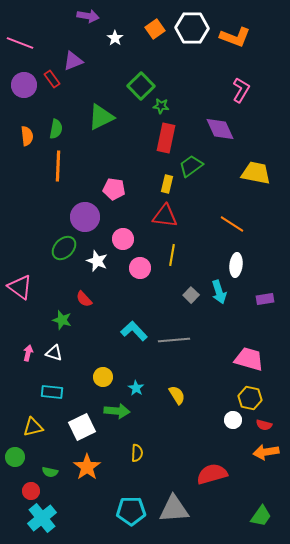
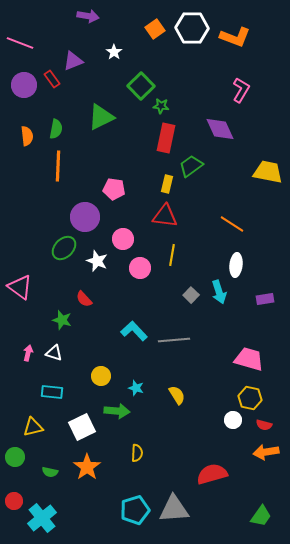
white star at (115, 38): moved 1 px left, 14 px down
yellow trapezoid at (256, 173): moved 12 px right, 1 px up
yellow circle at (103, 377): moved 2 px left, 1 px up
cyan star at (136, 388): rotated 14 degrees counterclockwise
red circle at (31, 491): moved 17 px left, 10 px down
cyan pentagon at (131, 511): moved 4 px right, 1 px up; rotated 16 degrees counterclockwise
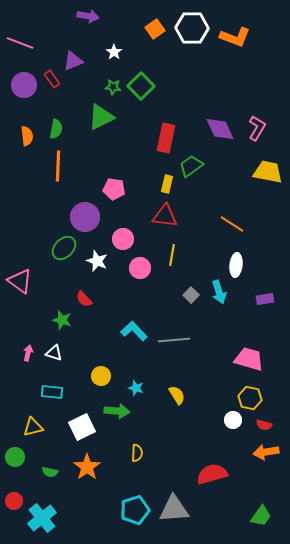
pink L-shape at (241, 90): moved 16 px right, 38 px down
green star at (161, 106): moved 48 px left, 19 px up
pink triangle at (20, 287): moved 6 px up
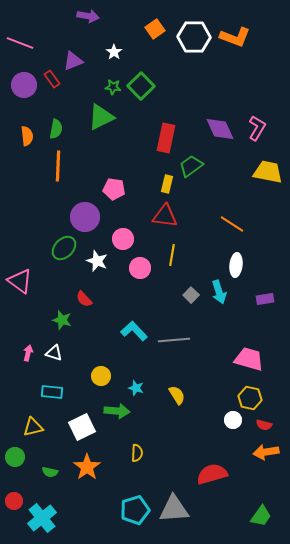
white hexagon at (192, 28): moved 2 px right, 9 px down
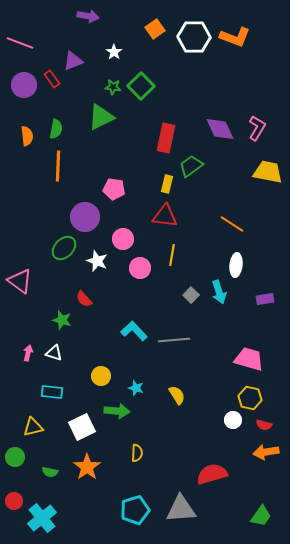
gray triangle at (174, 509): moved 7 px right
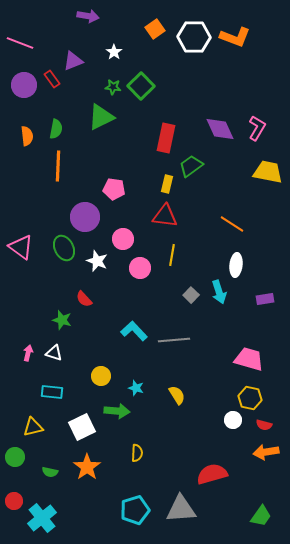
green ellipse at (64, 248): rotated 70 degrees counterclockwise
pink triangle at (20, 281): moved 1 px right, 34 px up
